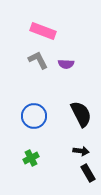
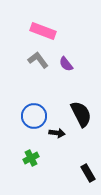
gray L-shape: rotated 10 degrees counterclockwise
purple semicircle: rotated 49 degrees clockwise
black arrow: moved 24 px left, 18 px up
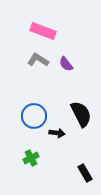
gray L-shape: rotated 20 degrees counterclockwise
black rectangle: moved 3 px left
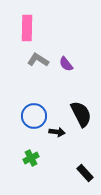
pink rectangle: moved 16 px left, 3 px up; rotated 70 degrees clockwise
black arrow: moved 1 px up
black rectangle: rotated 12 degrees counterclockwise
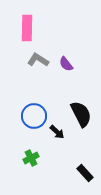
black arrow: rotated 35 degrees clockwise
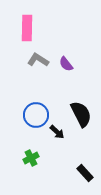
blue circle: moved 2 px right, 1 px up
